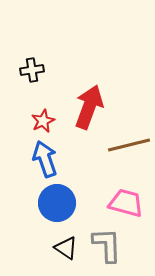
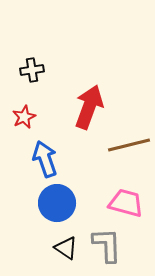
red star: moved 19 px left, 4 px up
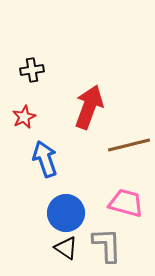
blue circle: moved 9 px right, 10 px down
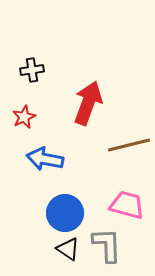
red arrow: moved 1 px left, 4 px up
blue arrow: rotated 60 degrees counterclockwise
pink trapezoid: moved 1 px right, 2 px down
blue circle: moved 1 px left
black triangle: moved 2 px right, 1 px down
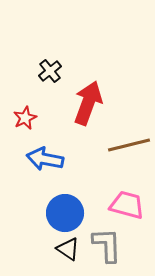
black cross: moved 18 px right, 1 px down; rotated 30 degrees counterclockwise
red star: moved 1 px right, 1 px down
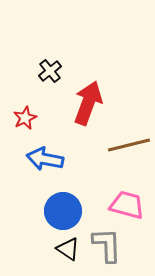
blue circle: moved 2 px left, 2 px up
